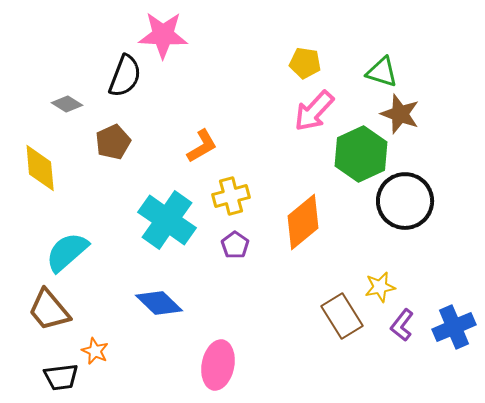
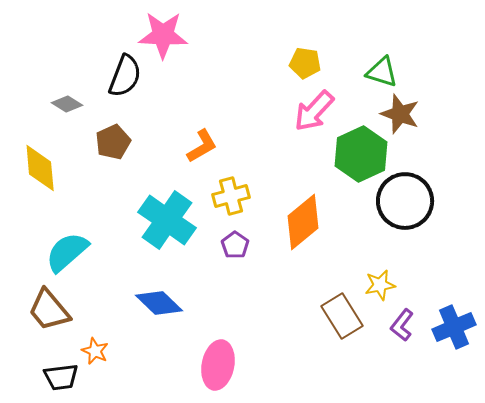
yellow star: moved 2 px up
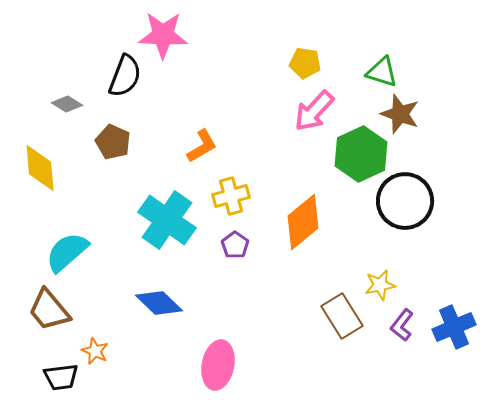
brown pentagon: rotated 24 degrees counterclockwise
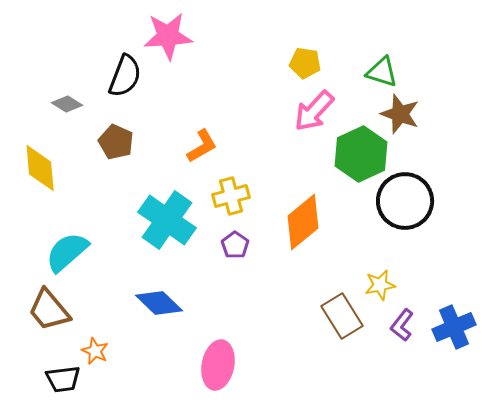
pink star: moved 5 px right, 1 px down; rotated 6 degrees counterclockwise
brown pentagon: moved 3 px right
black trapezoid: moved 2 px right, 2 px down
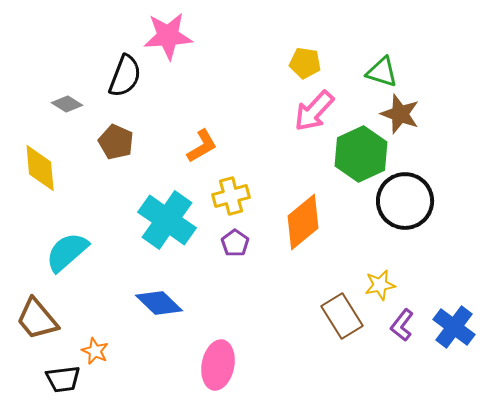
purple pentagon: moved 2 px up
brown trapezoid: moved 12 px left, 9 px down
blue cross: rotated 30 degrees counterclockwise
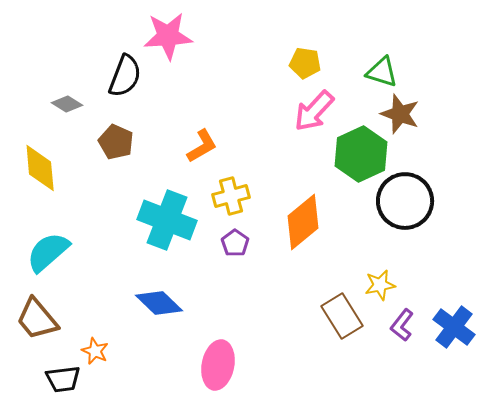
cyan cross: rotated 14 degrees counterclockwise
cyan semicircle: moved 19 px left
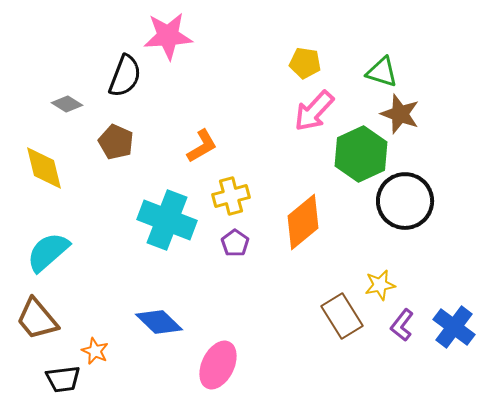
yellow diamond: moved 4 px right; rotated 9 degrees counterclockwise
blue diamond: moved 19 px down
pink ellipse: rotated 15 degrees clockwise
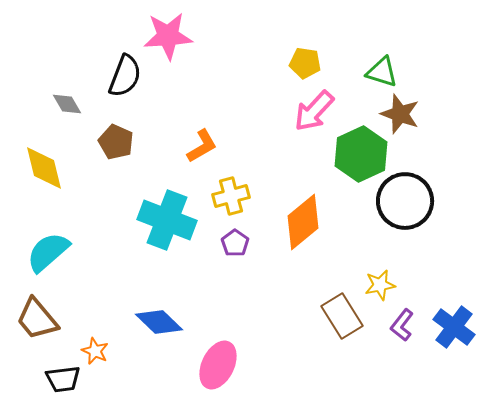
gray diamond: rotated 28 degrees clockwise
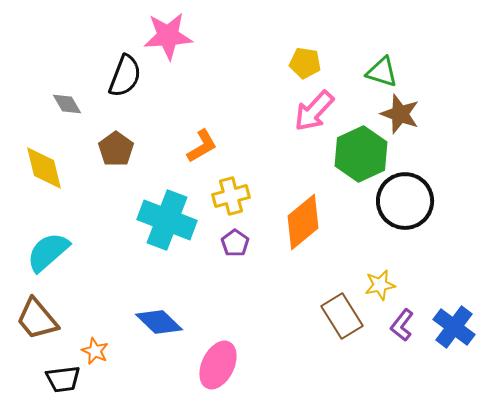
brown pentagon: moved 7 px down; rotated 12 degrees clockwise
